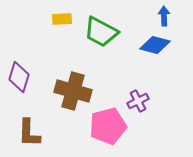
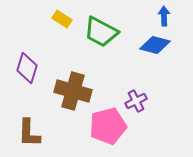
yellow rectangle: rotated 36 degrees clockwise
purple diamond: moved 8 px right, 9 px up
purple cross: moved 2 px left
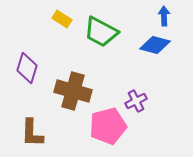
brown L-shape: moved 3 px right
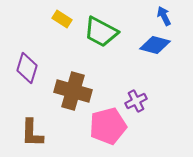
blue arrow: rotated 24 degrees counterclockwise
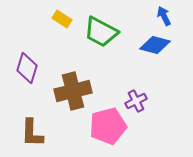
brown cross: rotated 30 degrees counterclockwise
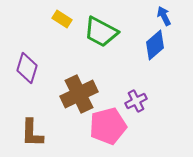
blue diamond: rotated 56 degrees counterclockwise
brown cross: moved 6 px right, 3 px down; rotated 12 degrees counterclockwise
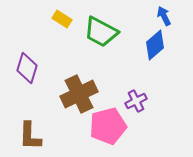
brown L-shape: moved 2 px left, 3 px down
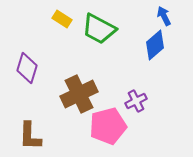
green trapezoid: moved 2 px left, 3 px up
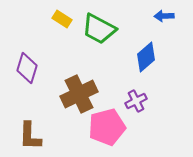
blue arrow: rotated 66 degrees counterclockwise
blue diamond: moved 9 px left, 12 px down
pink pentagon: moved 1 px left, 1 px down
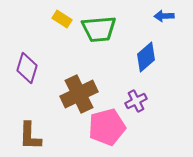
green trapezoid: rotated 33 degrees counterclockwise
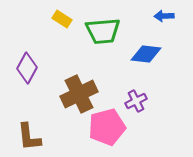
green trapezoid: moved 4 px right, 2 px down
blue diamond: moved 3 px up; rotated 48 degrees clockwise
purple diamond: rotated 12 degrees clockwise
brown L-shape: moved 1 px left, 1 px down; rotated 8 degrees counterclockwise
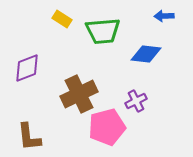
purple diamond: rotated 40 degrees clockwise
